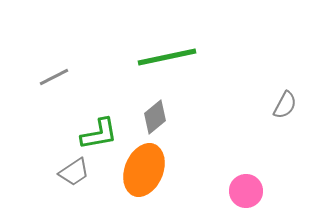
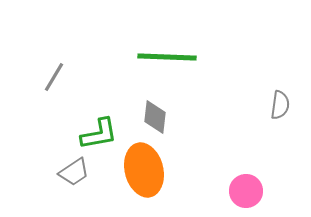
green line: rotated 14 degrees clockwise
gray line: rotated 32 degrees counterclockwise
gray semicircle: moved 5 px left; rotated 20 degrees counterclockwise
gray diamond: rotated 44 degrees counterclockwise
orange ellipse: rotated 36 degrees counterclockwise
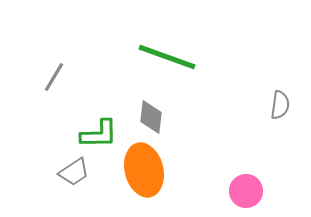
green line: rotated 18 degrees clockwise
gray diamond: moved 4 px left
green L-shape: rotated 9 degrees clockwise
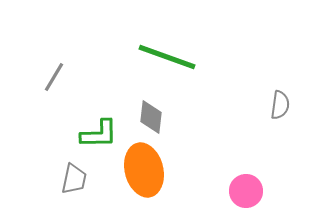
gray trapezoid: moved 7 px down; rotated 44 degrees counterclockwise
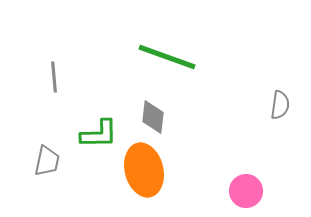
gray line: rotated 36 degrees counterclockwise
gray diamond: moved 2 px right
gray trapezoid: moved 27 px left, 18 px up
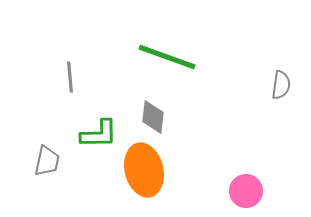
gray line: moved 16 px right
gray semicircle: moved 1 px right, 20 px up
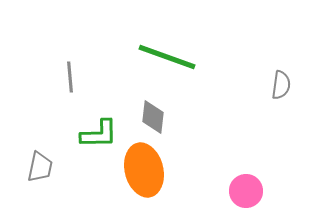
gray trapezoid: moved 7 px left, 6 px down
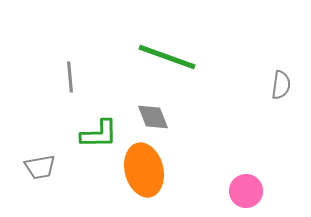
gray diamond: rotated 28 degrees counterclockwise
gray trapezoid: rotated 68 degrees clockwise
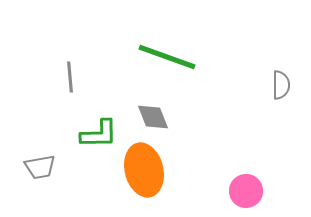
gray semicircle: rotated 8 degrees counterclockwise
